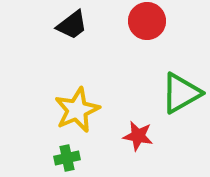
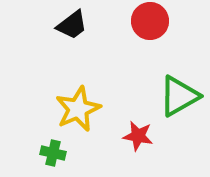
red circle: moved 3 px right
green triangle: moved 2 px left, 3 px down
yellow star: moved 1 px right, 1 px up
green cross: moved 14 px left, 5 px up; rotated 25 degrees clockwise
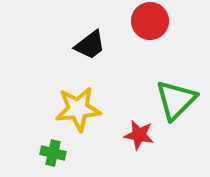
black trapezoid: moved 18 px right, 20 px down
green triangle: moved 3 px left, 4 px down; rotated 15 degrees counterclockwise
yellow star: rotated 18 degrees clockwise
red star: moved 1 px right, 1 px up
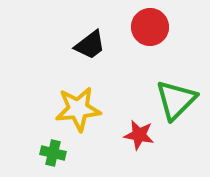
red circle: moved 6 px down
